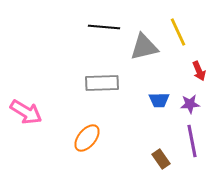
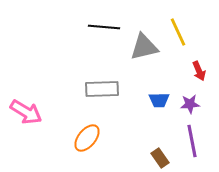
gray rectangle: moved 6 px down
brown rectangle: moved 1 px left, 1 px up
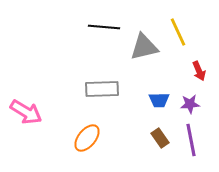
purple line: moved 1 px left, 1 px up
brown rectangle: moved 20 px up
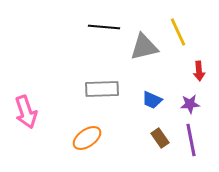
red arrow: rotated 18 degrees clockwise
blue trapezoid: moved 7 px left; rotated 25 degrees clockwise
pink arrow: rotated 40 degrees clockwise
orange ellipse: rotated 16 degrees clockwise
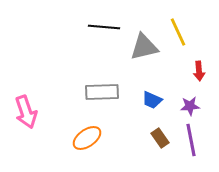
gray rectangle: moved 3 px down
purple star: moved 2 px down
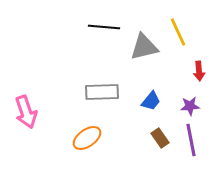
blue trapezoid: moved 1 px left, 1 px down; rotated 75 degrees counterclockwise
